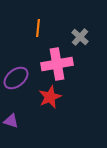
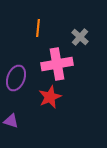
purple ellipse: rotated 30 degrees counterclockwise
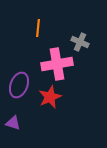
gray cross: moved 5 px down; rotated 18 degrees counterclockwise
purple ellipse: moved 3 px right, 7 px down
purple triangle: moved 2 px right, 2 px down
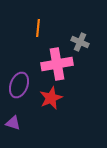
red star: moved 1 px right, 1 px down
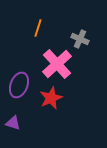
orange line: rotated 12 degrees clockwise
gray cross: moved 3 px up
pink cross: rotated 32 degrees counterclockwise
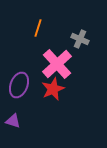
red star: moved 2 px right, 9 px up
purple triangle: moved 2 px up
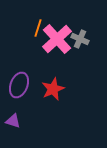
pink cross: moved 25 px up
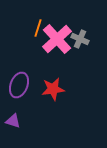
red star: rotated 15 degrees clockwise
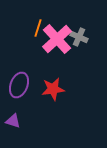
gray cross: moved 1 px left, 2 px up
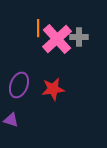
orange line: rotated 18 degrees counterclockwise
gray cross: rotated 24 degrees counterclockwise
purple triangle: moved 2 px left, 1 px up
